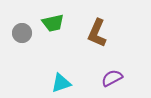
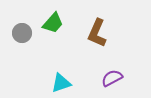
green trapezoid: rotated 35 degrees counterclockwise
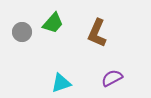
gray circle: moved 1 px up
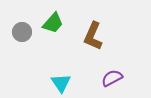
brown L-shape: moved 4 px left, 3 px down
cyan triangle: rotated 45 degrees counterclockwise
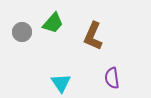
purple semicircle: rotated 70 degrees counterclockwise
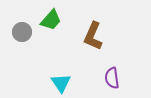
green trapezoid: moved 2 px left, 3 px up
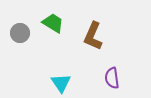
green trapezoid: moved 2 px right, 3 px down; rotated 100 degrees counterclockwise
gray circle: moved 2 px left, 1 px down
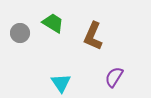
purple semicircle: moved 2 px right, 1 px up; rotated 40 degrees clockwise
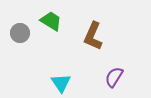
green trapezoid: moved 2 px left, 2 px up
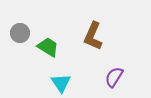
green trapezoid: moved 3 px left, 26 px down
